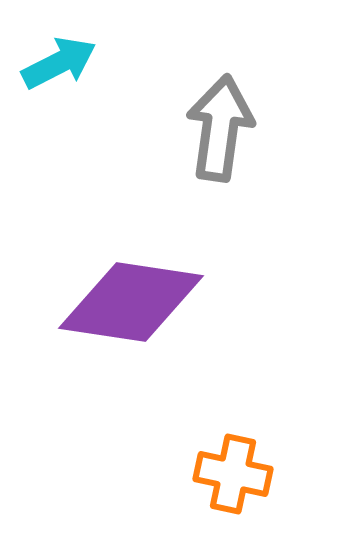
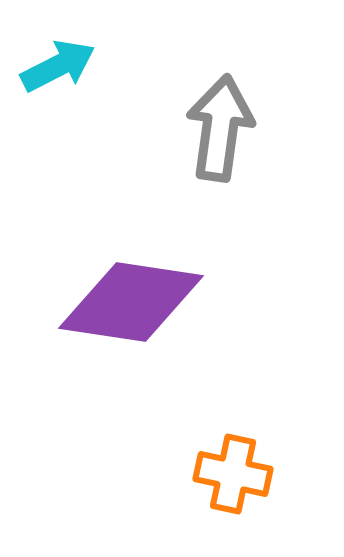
cyan arrow: moved 1 px left, 3 px down
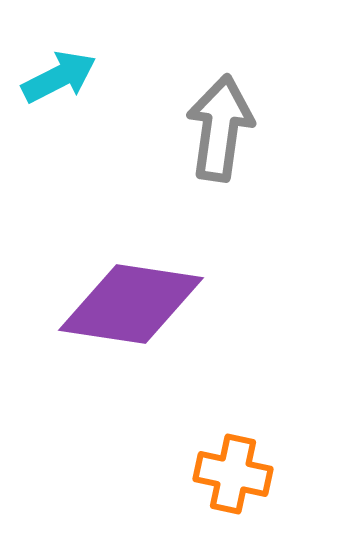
cyan arrow: moved 1 px right, 11 px down
purple diamond: moved 2 px down
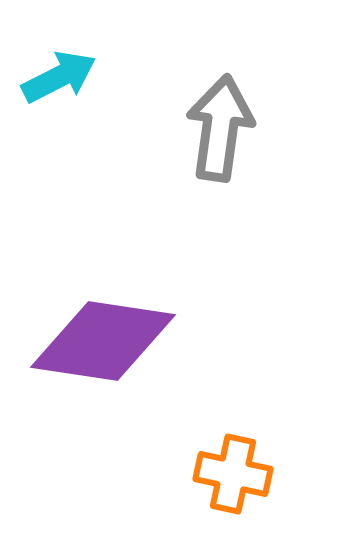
purple diamond: moved 28 px left, 37 px down
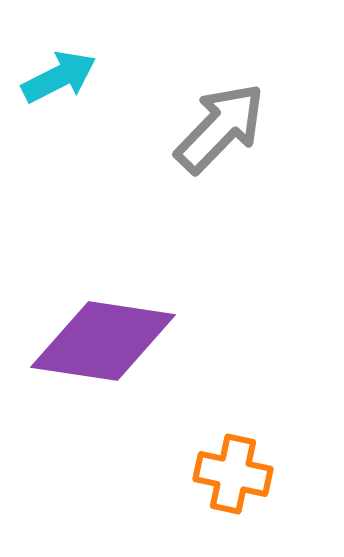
gray arrow: rotated 36 degrees clockwise
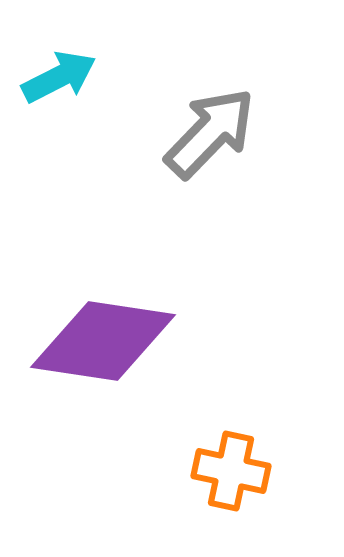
gray arrow: moved 10 px left, 5 px down
orange cross: moved 2 px left, 3 px up
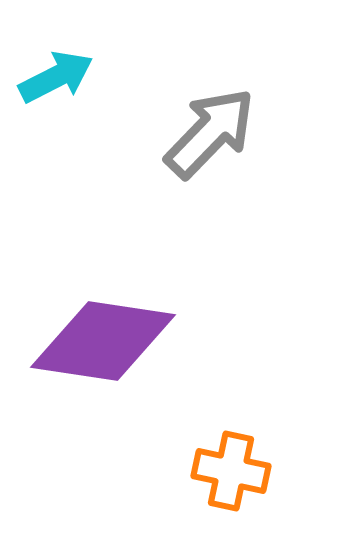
cyan arrow: moved 3 px left
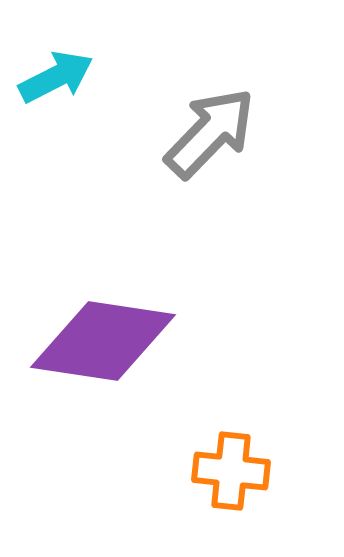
orange cross: rotated 6 degrees counterclockwise
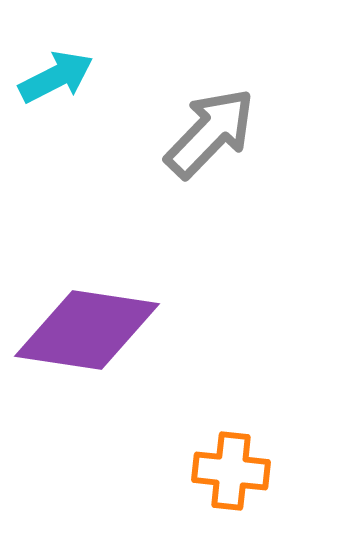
purple diamond: moved 16 px left, 11 px up
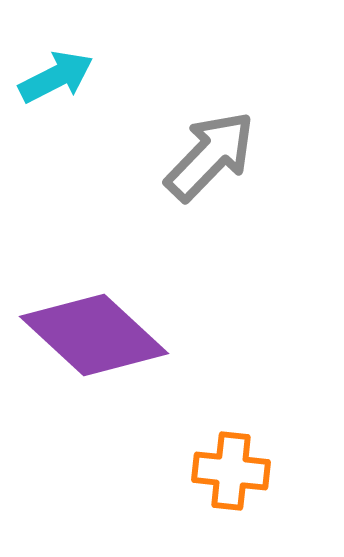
gray arrow: moved 23 px down
purple diamond: moved 7 px right, 5 px down; rotated 34 degrees clockwise
